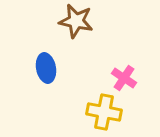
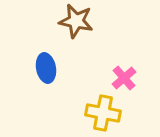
pink cross: rotated 15 degrees clockwise
yellow cross: moved 1 px left, 1 px down
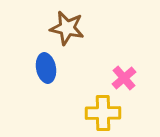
brown star: moved 9 px left, 7 px down
yellow cross: rotated 12 degrees counterclockwise
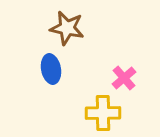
blue ellipse: moved 5 px right, 1 px down
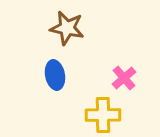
blue ellipse: moved 4 px right, 6 px down
yellow cross: moved 2 px down
